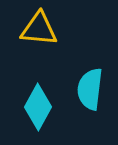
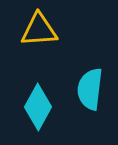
yellow triangle: moved 1 px down; rotated 9 degrees counterclockwise
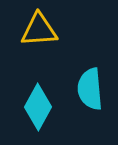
cyan semicircle: rotated 12 degrees counterclockwise
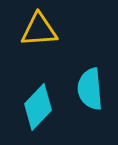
cyan diamond: rotated 15 degrees clockwise
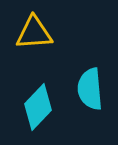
yellow triangle: moved 5 px left, 3 px down
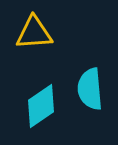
cyan diamond: moved 3 px right, 1 px up; rotated 12 degrees clockwise
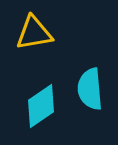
yellow triangle: rotated 6 degrees counterclockwise
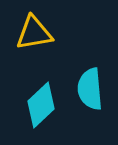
cyan diamond: moved 1 px up; rotated 9 degrees counterclockwise
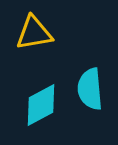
cyan diamond: rotated 15 degrees clockwise
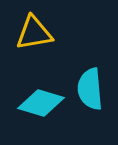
cyan diamond: moved 2 px up; rotated 45 degrees clockwise
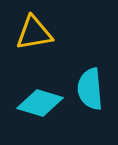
cyan diamond: moved 1 px left
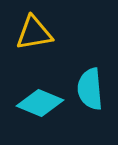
cyan diamond: rotated 6 degrees clockwise
